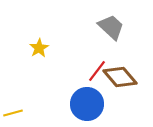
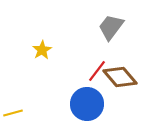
gray trapezoid: rotated 96 degrees counterclockwise
yellow star: moved 3 px right, 2 px down
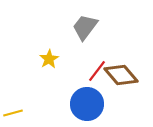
gray trapezoid: moved 26 px left
yellow star: moved 7 px right, 9 px down
brown diamond: moved 1 px right, 2 px up
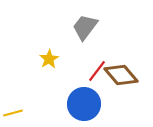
blue circle: moved 3 px left
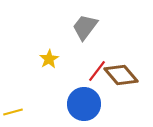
yellow line: moved 1 px up
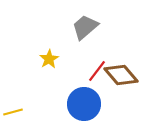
gray trapezoid: rotated 12 degrees clockwise
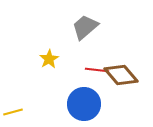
red line: moved 1 px up; rotated 60 degrees clockwise
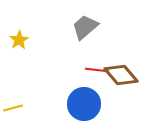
yellow star: moved 30 px left, 19 px up
yellow line: moved 4 px up
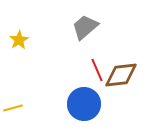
red line: rotated 60 degrees clockwise
brown diamond: rotated 56 degrees counterclockwise
